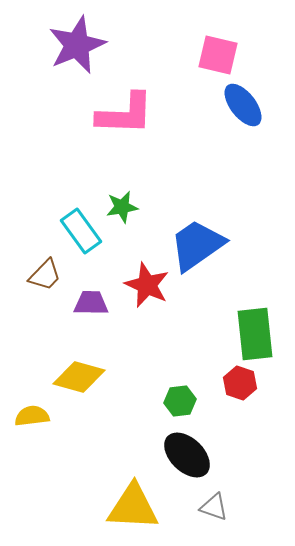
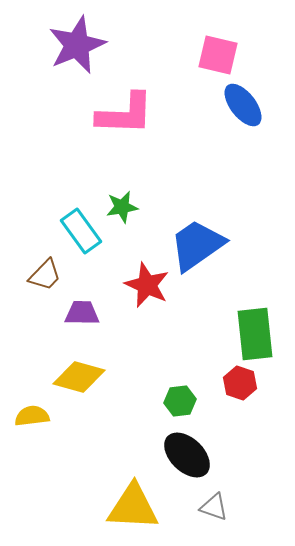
purple trapezoid: moved 9 px left, 10 px down
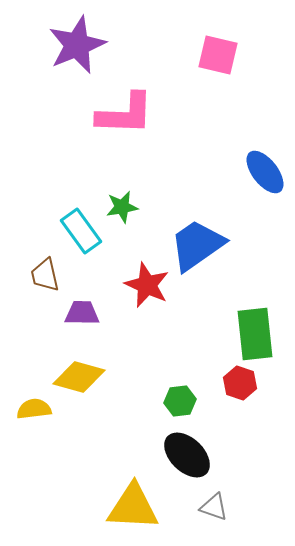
blue ellipse: moved 22 px right, 67 px down
brown trapezoid: rotated 123 degrees clockwise
yellow semicircle: moved 2 px right, 7 px up
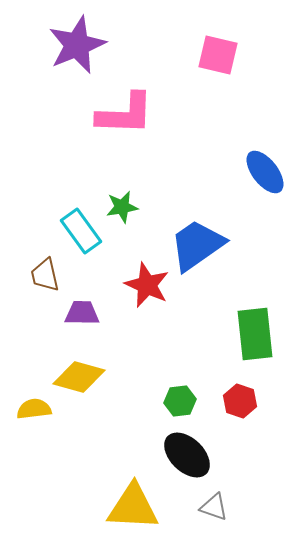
red hexagon: moved 18 px down
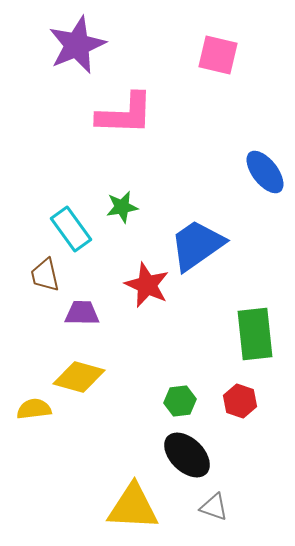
cyan rectangle: moved 10 px left, 2 px up
